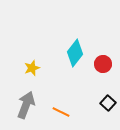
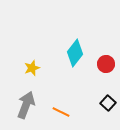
red circle: moved 3 px right
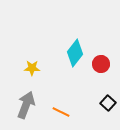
red circle: moved 5 px left
yellow star: rotated 21 degrees clockwise
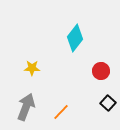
cyan diamond: moved 15 px up
red circle: moved 7 px down
gray arrow: moved 2 px down
orange line: rotated 72 degrees counterclockwise
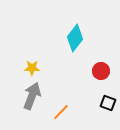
black square: rotated 21 degrees counterclockwise
gray arrow: moved 6 px right, 11 px up
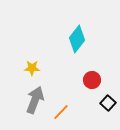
cyan diamond: moved 2 px right, 1 px down
red circle: moved 9 px left, 9 px down
gray arrow: moved 3 px right, 4 px down
black square: rotated 21 degrees clockwise
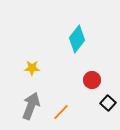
gray arrow: moved 4 px left, 6 px down
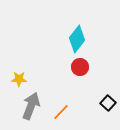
yellow star: moved 13 px left, 11 px down
red circle: moved 12 px left, 13 px up
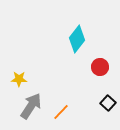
red circle: moved 20 px right
gray arrow: rotated 12 degrees clockwise
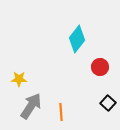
orange line: rotated 48 degrees counterclockwise
